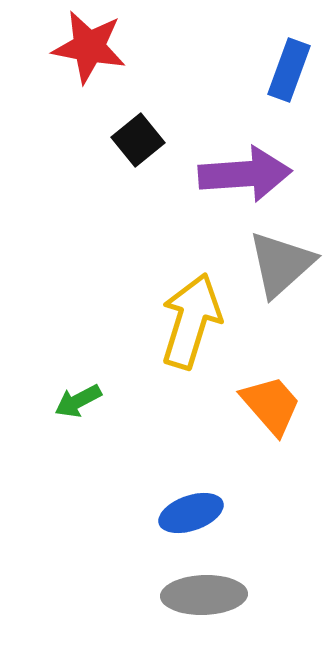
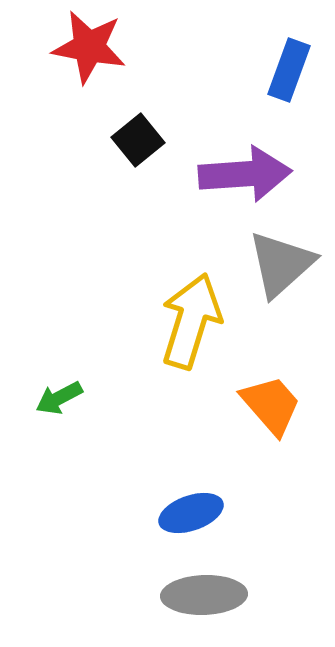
green arrow: moved 19 px left, 3 px up
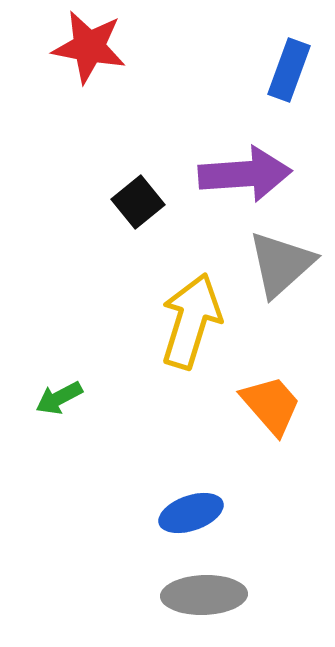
black square: moved 62 px down
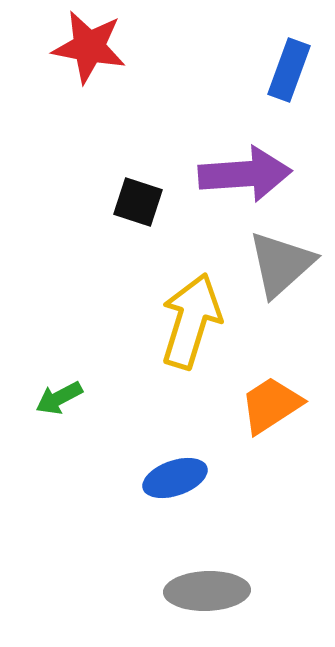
black square: rotated 33 degrees counterclockwise
orange trapezoid: rotated 82 degrees counterclockwise
blue ellipse: moved 16 px left, 35 px up
gray ellipse: moved 3 px right, 4 px up
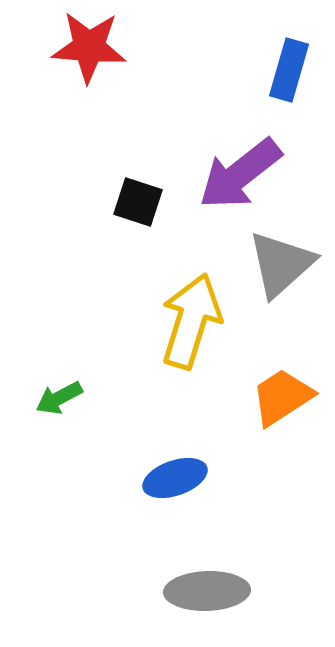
red star: rotated 6 degrees counterclockwise
blue rectangle: rotated 4 degrees counterclockwise
purple arrow: moved 5 px left; rotated 146 degrees clockwise
orange trapezoid: moved 11 px right, 8 px up
